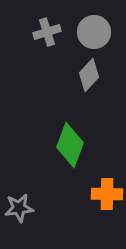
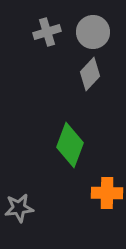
gray circle: moved 1 px left
gray diamond: moved 1 px right, 1 px up
orange cross: moved 1 px up
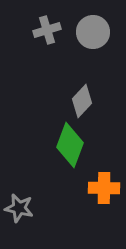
gray cross: moved 2 px up
gray diamond: moved 8 px left, 27 px down
orange cross: moved 3 px left, 5 px up
gray star: rotated 20 degrees clockwise
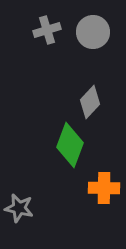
gray diamond: moved 8 px right, 1 px down
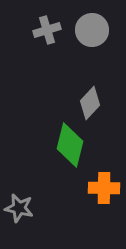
gray circle: moved 1 px left, 2 px up
gray diamond: moved 1 px down
green diamond: rotated 6 degrees counterclockwise
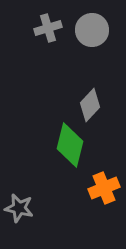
gray cross: moved 1 px right, 2 px up
gray diamond: moved 2 px down
orange cross: rotated 24 degrees counterclockwise
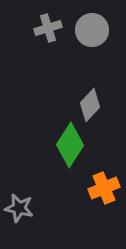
green diamond: rotated 18 degrees clockwise
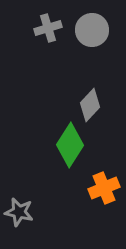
gray star: moved 4 px down
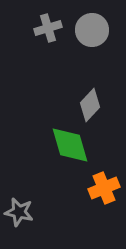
green diamond: rotated 48 degrees counterclockwise
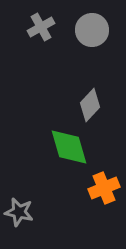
gray cross: moved 7 px left, 1 px up; rotated 12 degrees counterclockwise
green diamond: moved 1 px left, 2 px down
